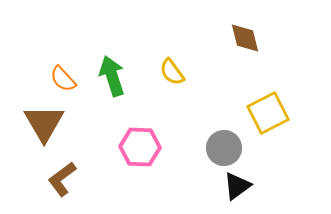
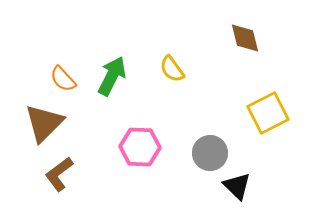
yellow semicircle: moved 3 px up
green arrow: rotated 45 degrees clockwise
brown triangle: rotated 15 degrees clockwise
gray circle: moved 14 px left, 5 px down
brown L-shape: moved 3 px left, 5 px up
black triangle: rotated 40 degrees counterclockwise
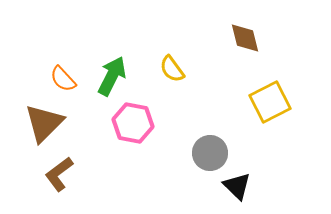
yellow square: moved 2 px right, 11 px up
pink hexagon: moved 7 px left, 24 px up; rotated 9 degrees clockwise
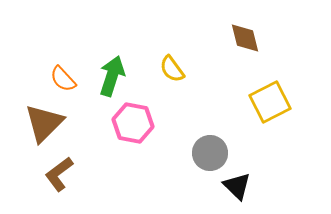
green arrow: rotated 9 degrees counterclockwise
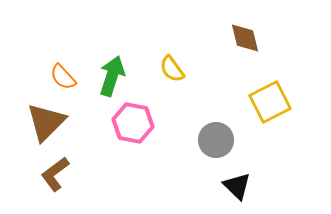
orange semicircle: moved 2 px up
brown triangle: moved 2 px right, 1 px up
gray circle: moved 6 px right, 13 px up
brown L-shape: moved 4 px left
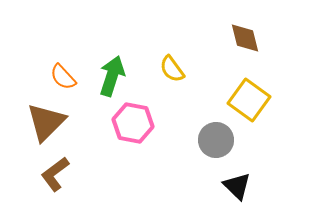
yellow square: moved 21 px left, 2 px up; rotated 27 degrees counterclockwise
